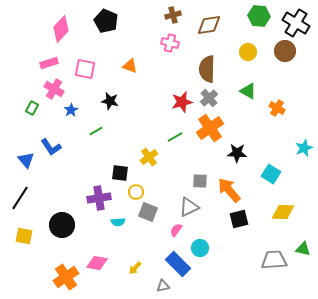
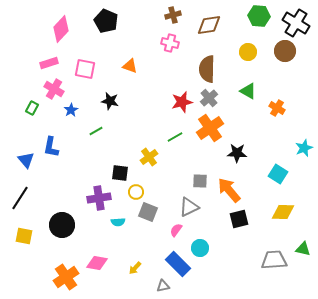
blue L-shape at (51, 147): rotated 45 degrees clockwise
cyan square at (271, 174): moved 7 px right
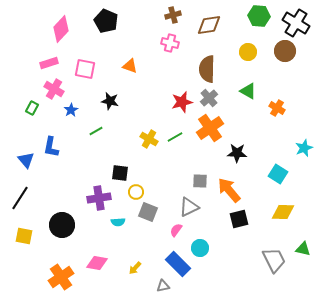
yellow cross at (149, 157): moved 18 px up; rotated 24 degrees counterclockwise
gray trapezoid at (274, 260): rotated 68 degrees clockwise
orange cross at (66, 277): moved 5 px left
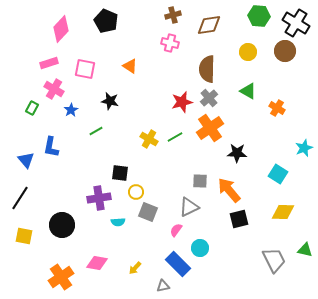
orange triangle at (130, 66): rotated 14 degrees clockwise
green triangle at (303, 249): moved 2 px right, 1 px down
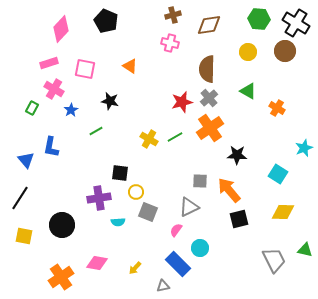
green hexagon at (259, 16): moved 3 px down
black star at (237, 153): moved 2 px down
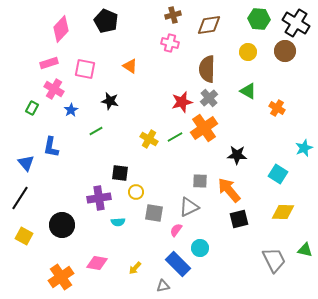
orange cross at (210, 128): moved 6 px left
blue triangle at (26, 160): moved 3 px down
gray square at (148, 212): moved 6 px right, 1 px down; rotated 12 degrees counterclockwise
yellow square at (24, 236): rotated 18 degrees clockwise
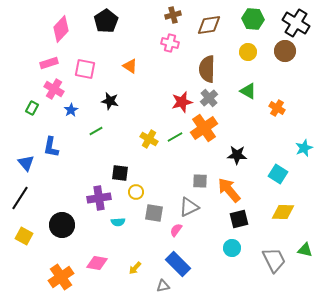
green hexagon at (259, 19): moved 6 px left
black pentagon at (106, 21): rotated 15 degrees clockwise
cyan circle at (200, 248): moved 32 px right
